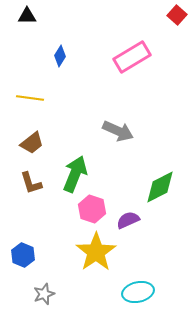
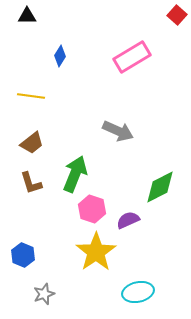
yellow line: moved 1 px right, 2 px up
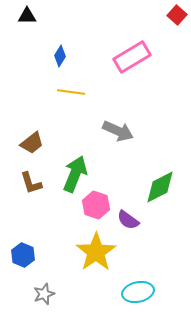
yellow line: moved 40 px right, 4 px up
pink hexagon: moved 4 px right, 4 px up
purple semicircle: rotated 120 degrees counterclockwise
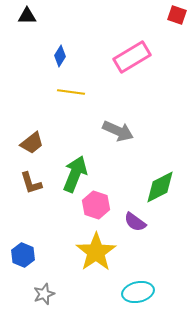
red square: rotated 24 degrees counterclockwise
purple semicircle: moved 7 px right, 2 px down
